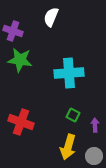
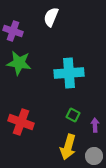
green star: moved 1 px left, 3 px down
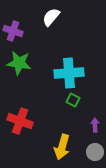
white semicircle: rotated 18 degrees clockwise
green square: moved 15 px up
red cross: moved 1 px left, 1 px up
yellow arrow: moved 6 px left
gray circle: moved 1 px right, 4 px up
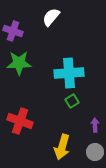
green star: rotated 10 degrees counterclockwise
green square: moved 1 px left, 1 px down; rotated 32 degrees clockwise
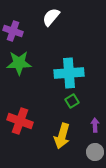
yellow arrow: moved 11 px up
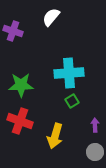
green star: moved 2 px right, 22 px down
yellow arrow: moved 7 px left
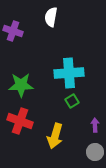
white semicircle: rotated 30 degrees counterclockwise
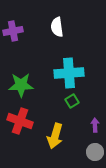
white semicircle: moved 6 px right, 10 px down; rotated 18 degrees counterclockwise
purple cross: rotated 30 degrees counterclockwise
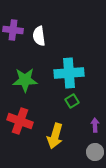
white semicircle: moved 18 px left, 9 px down
purple cross: moved 1 px up; rotated 18 degrees clockwise
green star: moved 4 px right, 5 px up
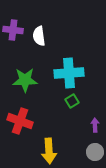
yellow arrow: moved 6 px left, 15 px down; rotated 20 degrees counterclockwise
